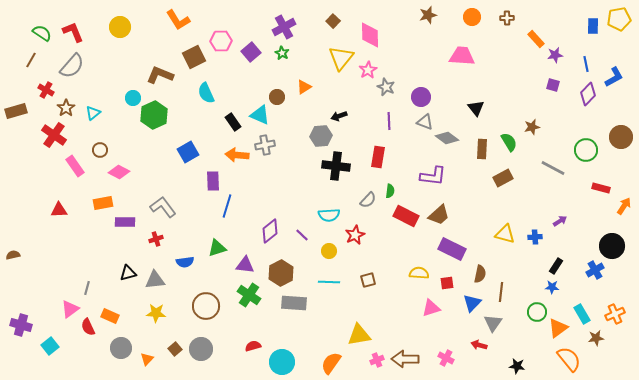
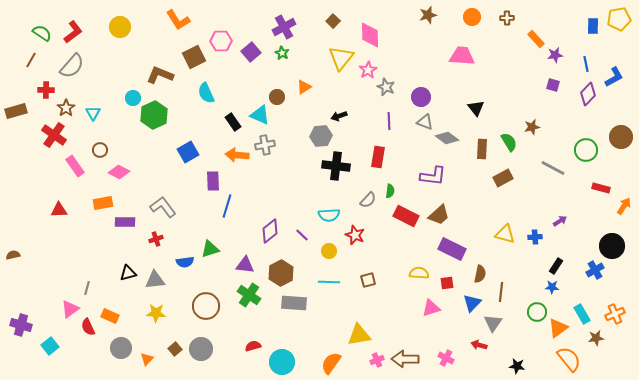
red L-shape at (73, 32): rotated 75 degrees clockwise
red cross at (46, 90): rotated 28 degrees counterclockwise
cyan triangle at (93, 113): rotated 21 degrees counterclockwise
red star at (355, 235): rotated 24 degrees counterclockwise
green triangle at (217, 248): moved 7 px left, 1 px down
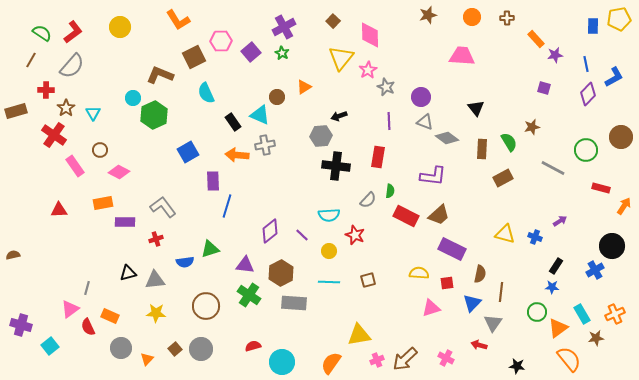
purple square at (553, 85): moved 9 px left, 3 px down
blue cross at (535, 237): rotated 24 degrees clockwise
brown arrow at (405, 359): rotated 44 degrees counterclockwise
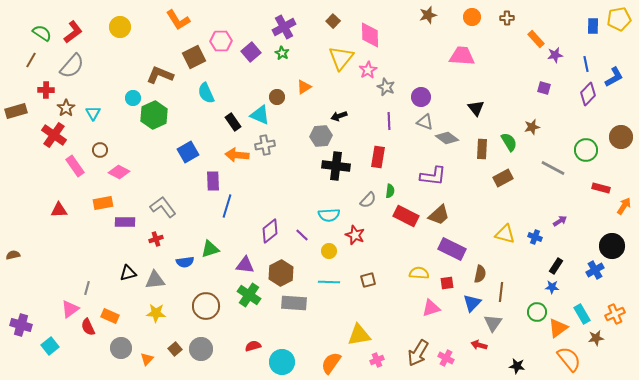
brown arrow at (405, 359): moved 13 px right, 6 px up; rotated 16 degrees counterclockwise
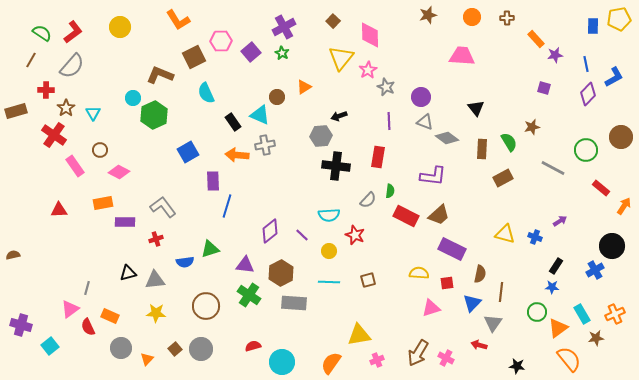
red rectangle at (601, 188): rotated 24 degrees clockwise
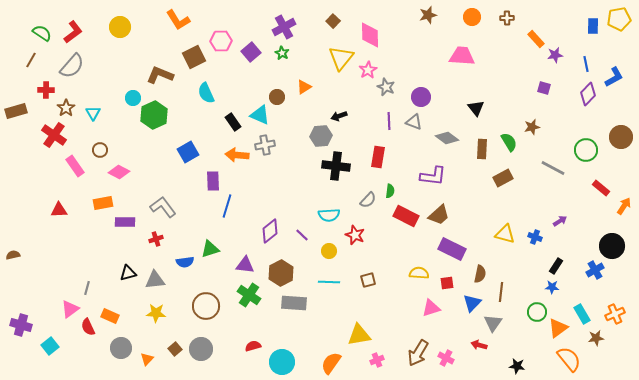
gray triangle at (425, 122): moved 11 px left
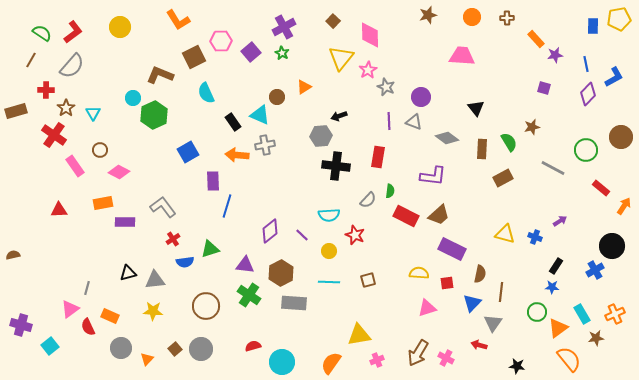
red cross at (156, 239): moved 17 px right; rotated 16 degrees counterclockwise
pink triangle at (431, 308): moved 4 px left
yellow star at (156, 313): moved 3 px left, 2 px up
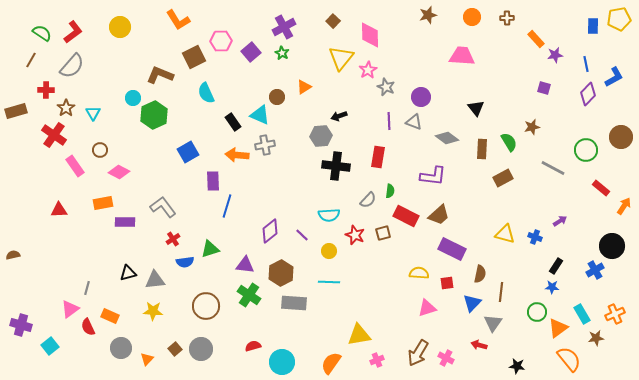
brown square at (368, 280): moved 15 px right, 47 px up
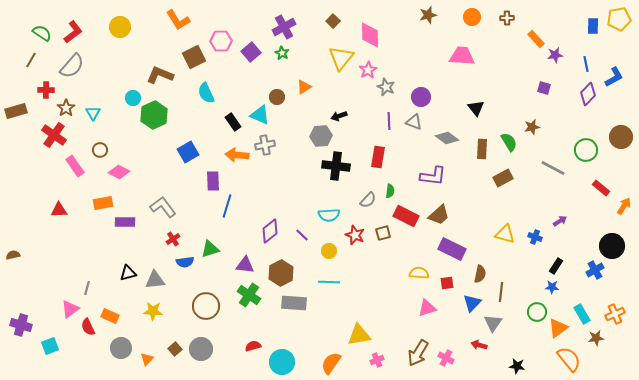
cyan square at (50, 346): rotated 18 degrees clockwise
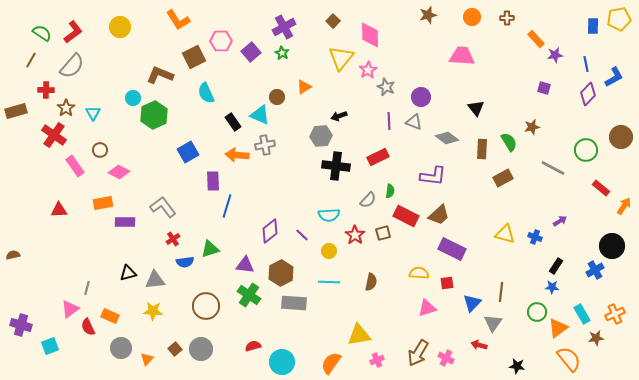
red rectangle at (378, 157): rotated 55 degrees clockwise
red star at (355, 235): rotated 12 degrees clockwise
brown semicircle at (480, 274): moved 109 px left, 8 px down
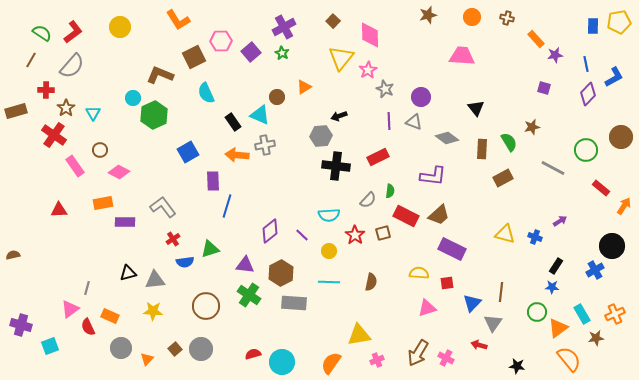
brown cross at (507, 18): rotated 16 degrees clockwise
yellow pentagon at (619, 19): moved 3 px down
gray star at (386, 87): moved 1 px left, 2 px down
red semicircle at (253, 346): moved 8 px down
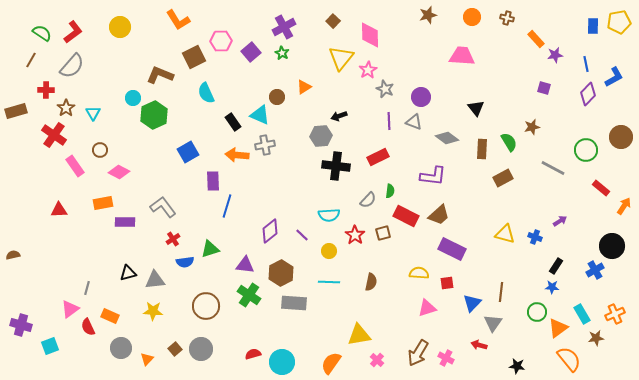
pink cross at (377, 360): rotated 24 degrees counterclockwise
